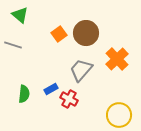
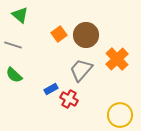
brown circle: moved 2 px down
green semicircle: moved 10 px left, 19 px up; rotated 126 degrees clockwise
yellow circle: moved 1 px right
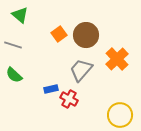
blue rectangle: rotated 16 degrees clockwise
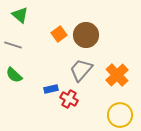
orange cross: moved 16 px down
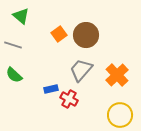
green triangle: moved 1 px right, 1 px down
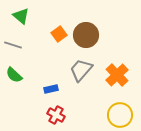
red cross: moved 13 px left, 16 px down
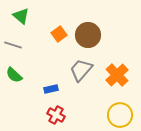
brown circle: moved 2 px right
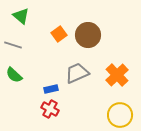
gray trapezoid: moved 4 px left, 3 px down; rotated 25 degrees clockwise
red cross: moved 6 px left, 6 px up
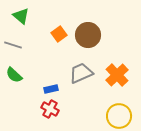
gray trapezoid: moved 4 px right
yellow circle: moved 1 px left, 1 px down
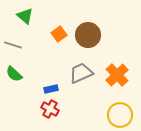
green triangle: moved 4 px right
green semicircle: moved 1 px up
yellow circle: moved 1 px right, 1 px up
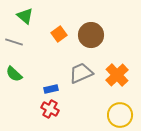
brown circle: moved 3 px right
gray line: moved 1 px right, 3 px up
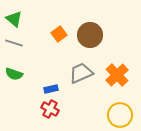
green triangle: moved 11 px left, 3 px down
brown circle: moved 1 px left
gray line: moved 1 px down
green semicircle: rotated 24 degrees counterclockwise
